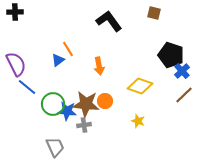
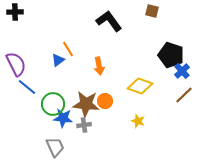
brown square: moved 2 px left, 2 px up
blue star: moved 4 px left, 7 px down
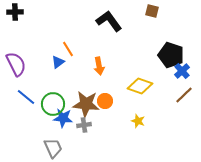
blue triangle: moved 2 px down
blue line: moved 1 px left, 10 px down
gray trapezoid: moved 2 px left, 1 px down
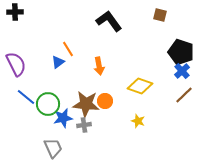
brown square: moved 8 px right, 4 px down
black pentagon: moved 10 px right, 3 px up
green circle: moved 5 px left
blue star: rotated 18 degrees counterclockwise
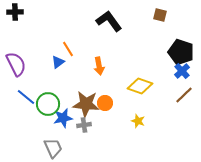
orange circle: moved 2 px down
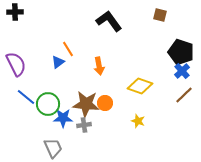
blue star: rotated 12 degrees clockwise
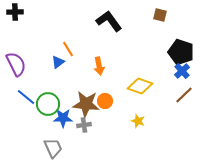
orange circle: moved 2 px up
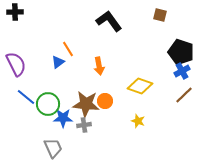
blue cross: rotated 14 degrees clockwise
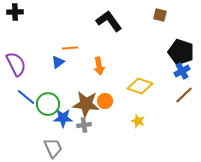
orange line: moved 2 px right, 1 px up; rotated 63 degrees counterclockwise
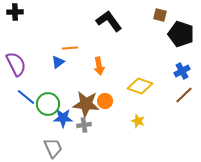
black pentagon: moved 18 px up
